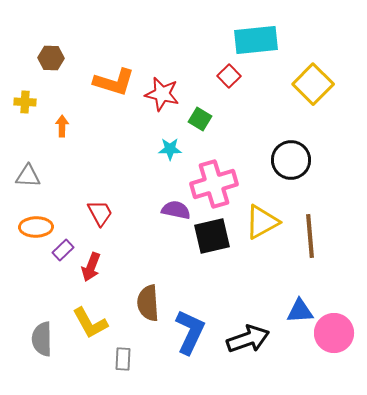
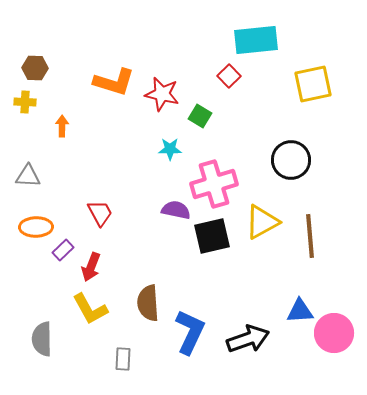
brown hexagon: moved 16 px left, 10 px down
yellow square: rotated 33 degrees clockwise
green square: moved 3 px up
yellow L-shape: moved 14 px up
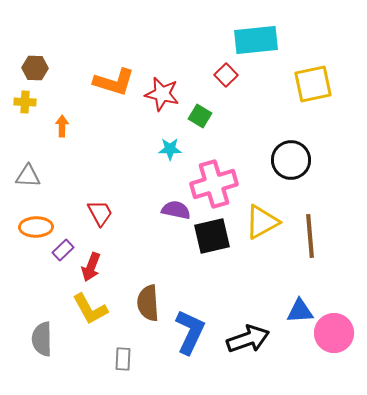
red square: moved 3 px left, 1 px up
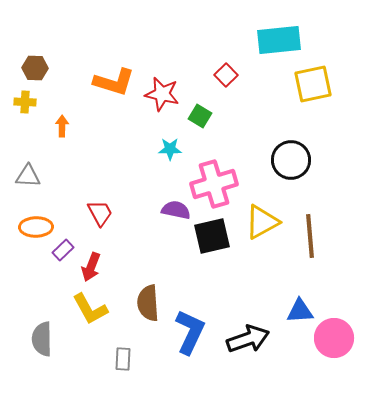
cyan rectangle: moved 23 px right
pink circle: moved 5 px down
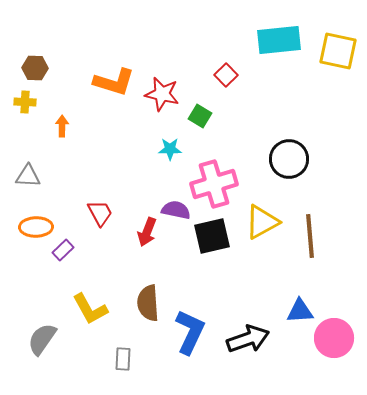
yellow square: moved 25 px right, 33 px up; rotated 24 degrees clockwise
black circle: moved 2 px left, 1 px up
red arrow: moved 56 px right, 35 px up
gray semicircle: rotated 36 degrees clockwise
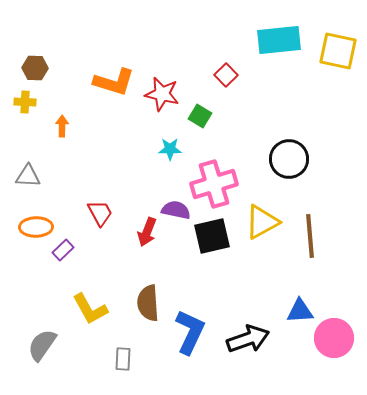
gray semicircle: moved 6 px down
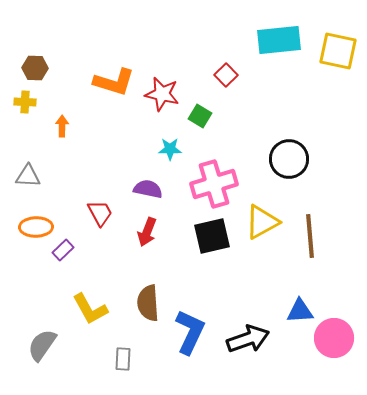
purple semicircle: moved 28 px left, 21 px up
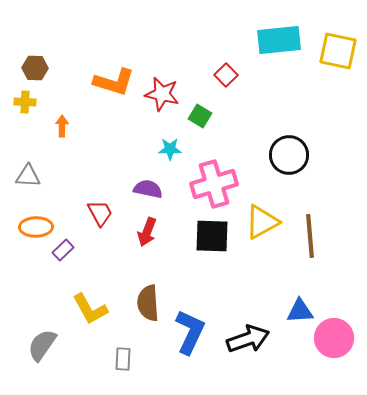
black circle: moved 4 px up
black square: rotated 15 degrees clockwise
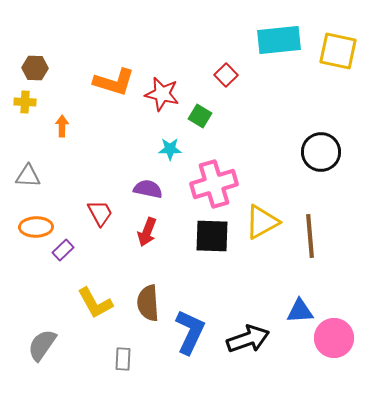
black circle: moved 32 px right, 3 px up
yellow L-shape: moved 5 px right, 6 px up
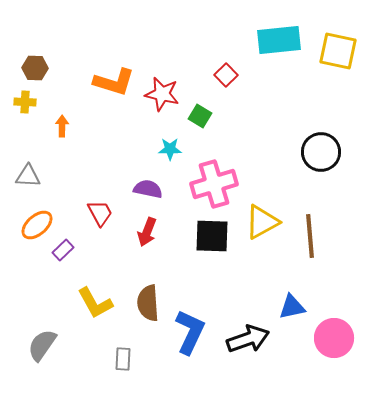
orange ellipse: moved 1 px right, 2 px up; rotated 40 degrees counterclockwise
blue triangle: moved 8 px left, 4 px up; rotated 8 degrees counterclockwise
